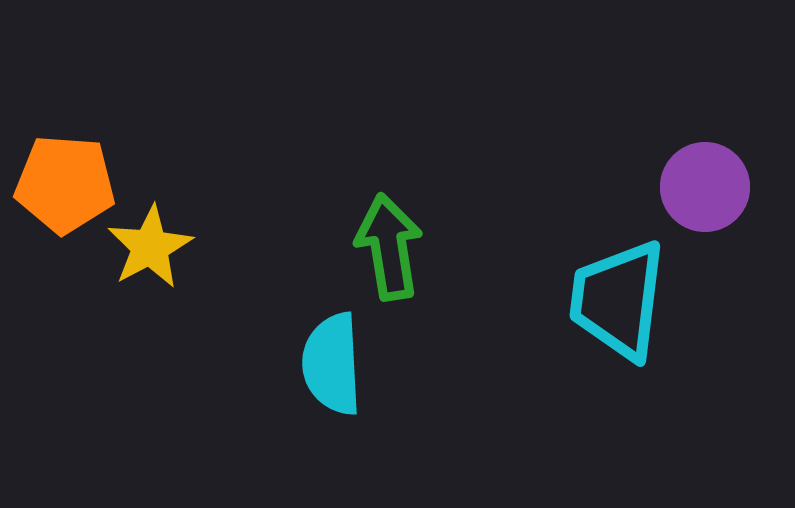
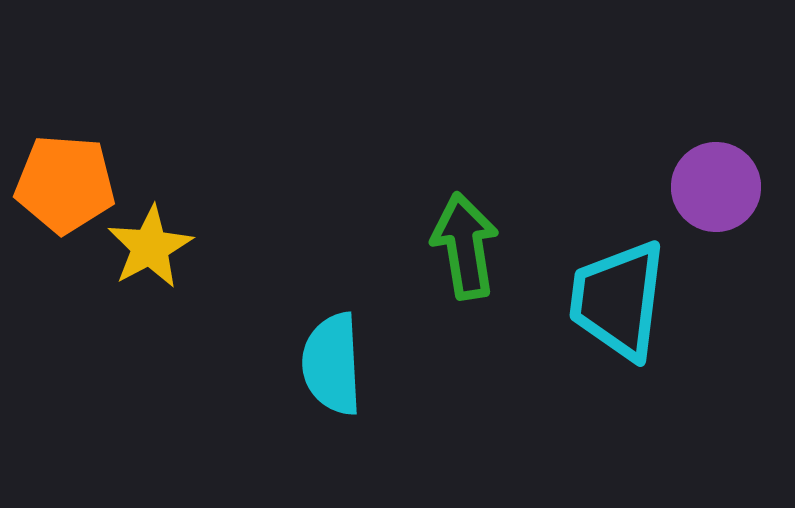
purple circle: moved 11 px right
green arrow: moved 76 px right, 1 px up
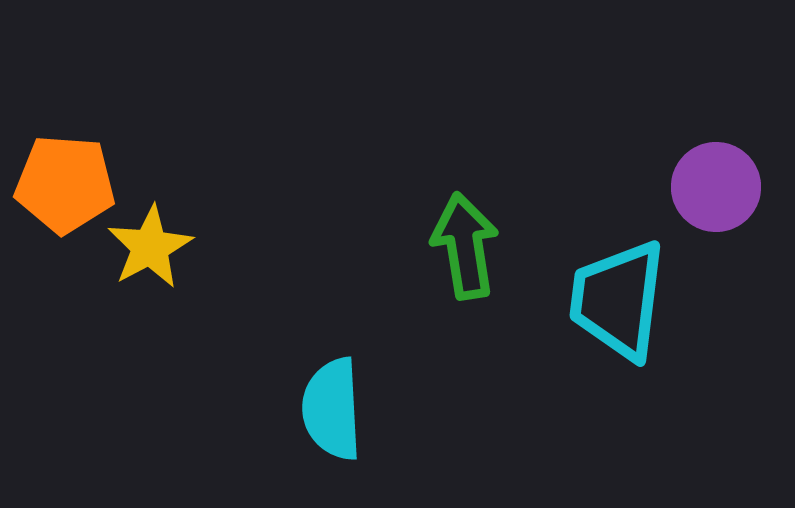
cyan semicircle: moved 45 px down
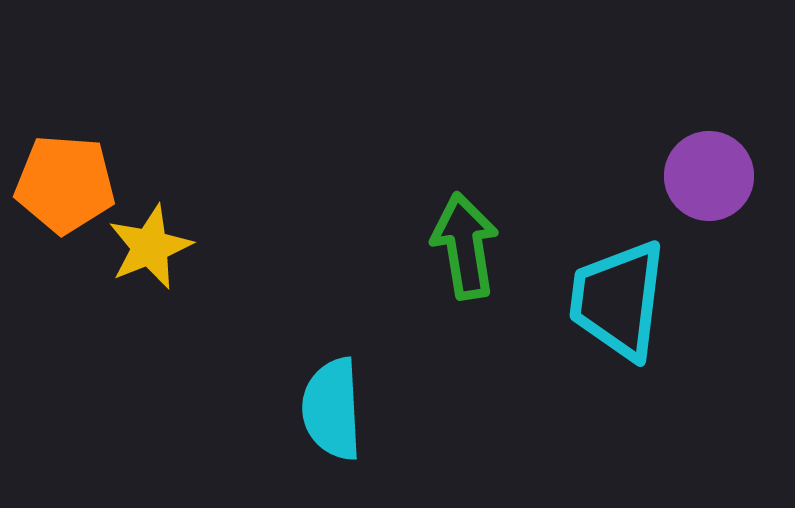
purple circle: moved 7 px left, 11 px up
yellow star: rotated 6 degrees clockwise
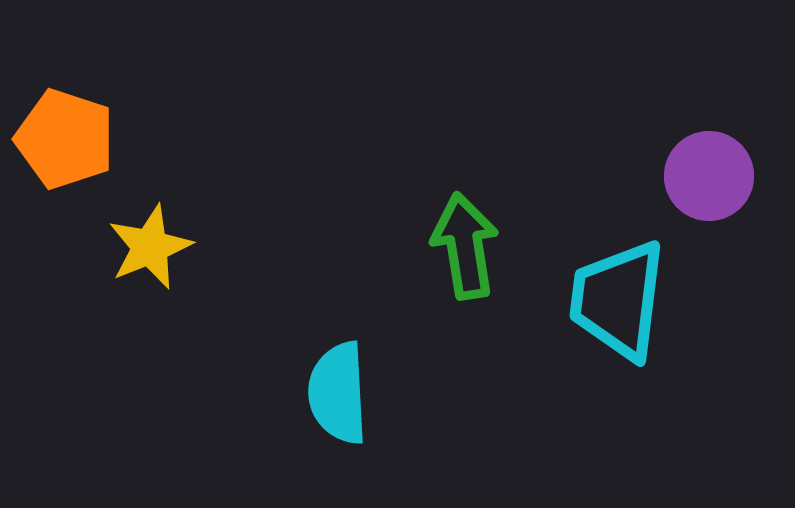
orange pentagon: moved 45 px up; rotated 14 degrees clockwise
cyan semicircle: moved 6 px right, 16 px up
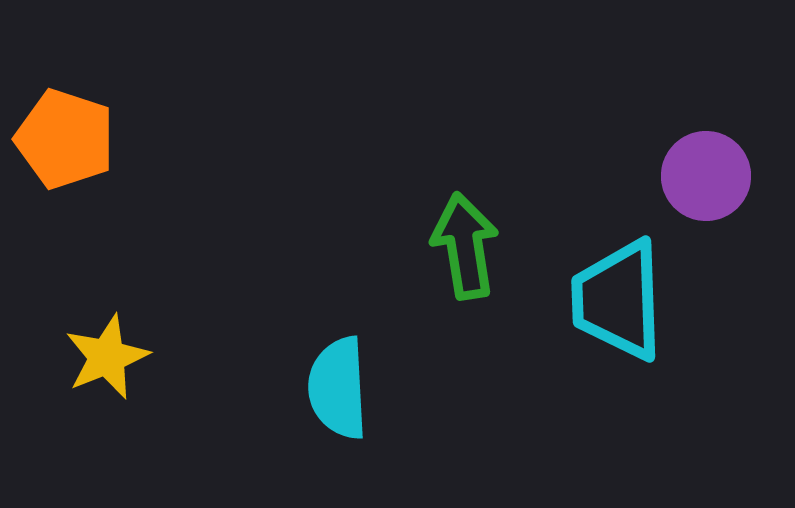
purple circle: moved 3 px left
yellow star: moved 43 px left, 110 px down
cyan trapezoid: rotated 9 degrees counterclockwise
cyan semicircle: moved 5 px up
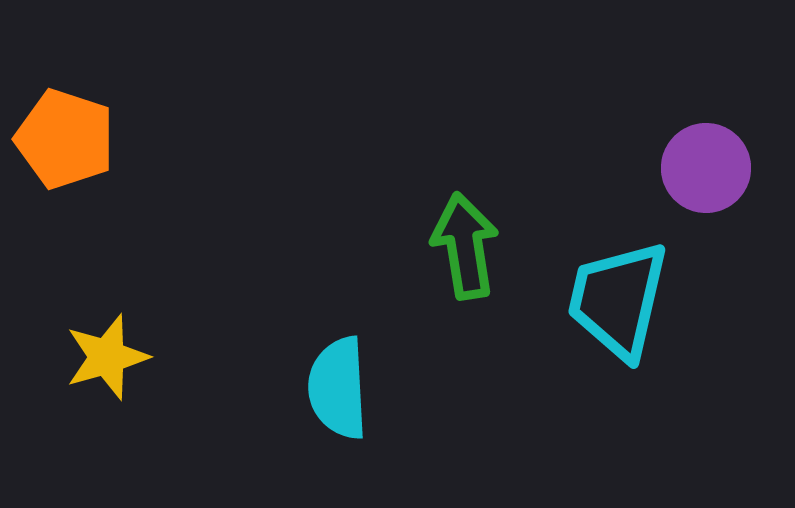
purple circle: moved 8 px up
cyan trapezoid: rotated 15 degrees clockwise
yellow star: rotated 6 degrees clockwise
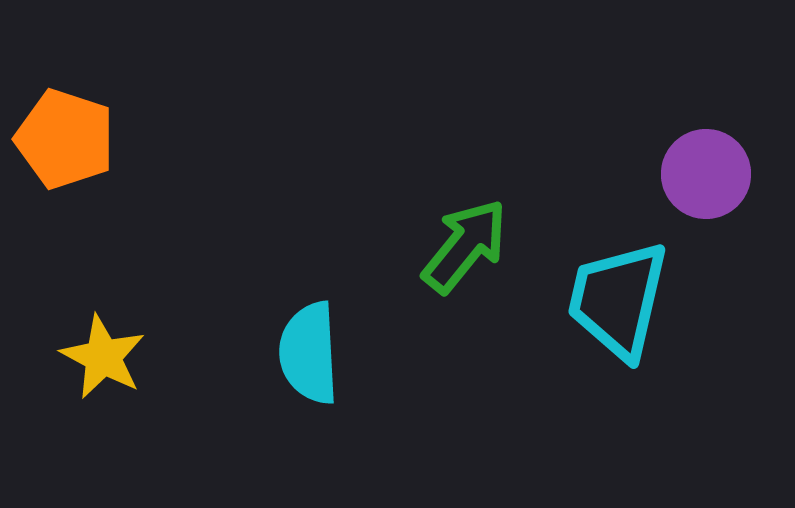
purple circle: moved 6 px down
green arrow: rotated 48 degrees clockwise
yellow star: moved 4 px left; rotated 28 degrees counterclockwise
cyan semicircle: moved 29 px left, 35 px up
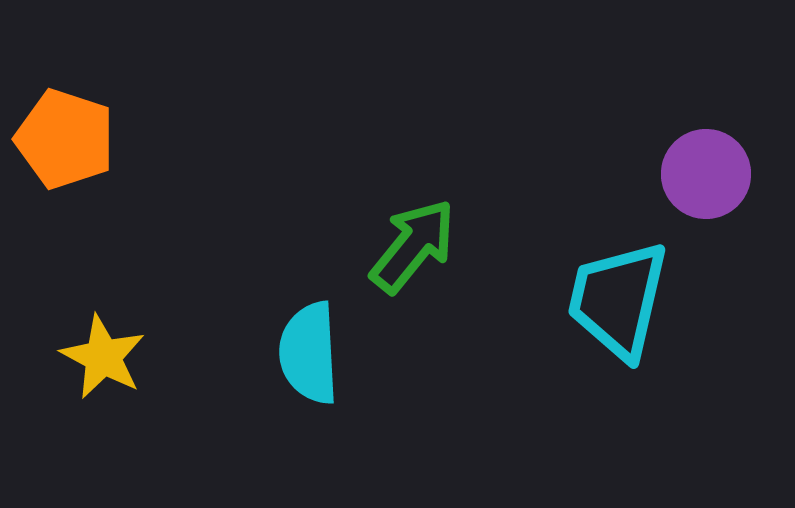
green arrow: moved 52 px left
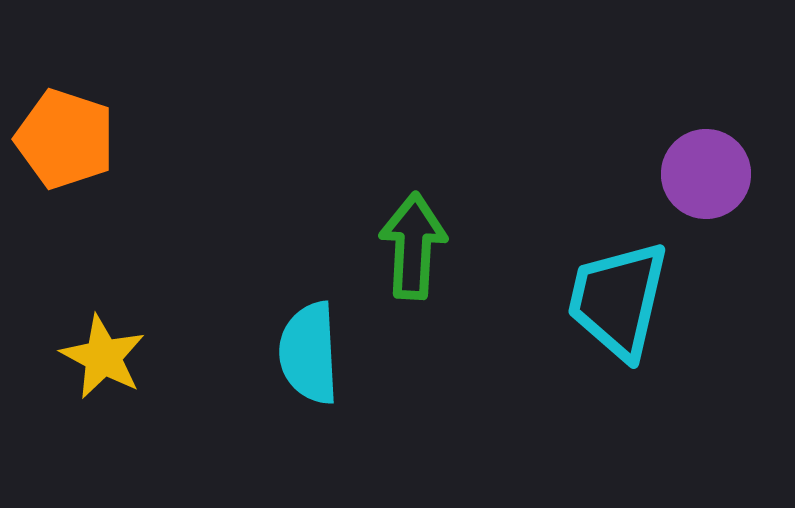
green arrow: rotated 36 degrees counterclockwise
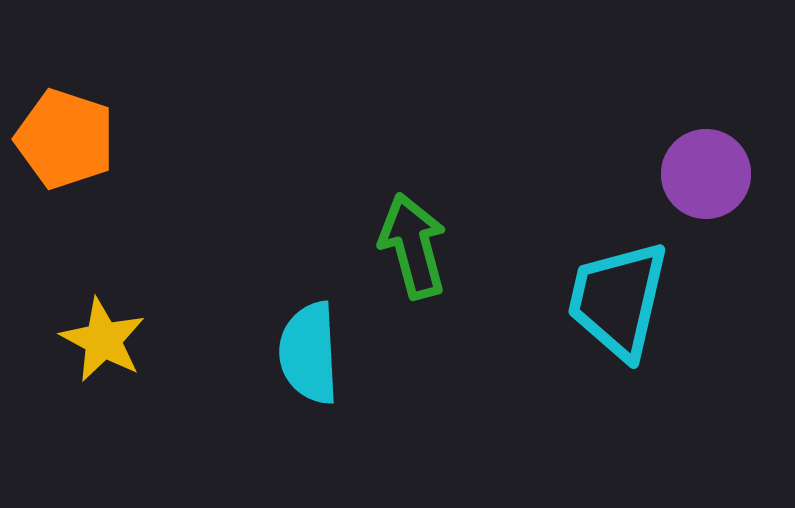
green arrow: rotated 18 degrees counterclockwise
yellow star: moved 17 px up
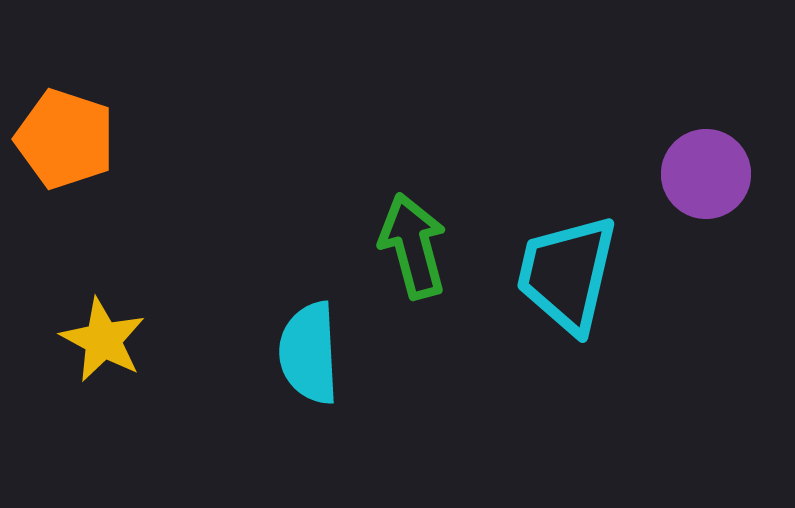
cyan trapezoid: moved 51 px left, 26 px up
